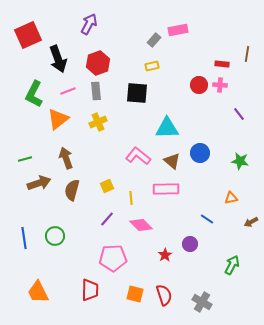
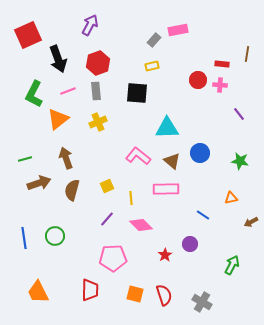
purple arrow at (89, 24): moved 1 px right, 1 px down
red circle at (199, 85): moved 1 px left, 5 px up
blue line at (207, 219): moved 4 px left, 4 px up
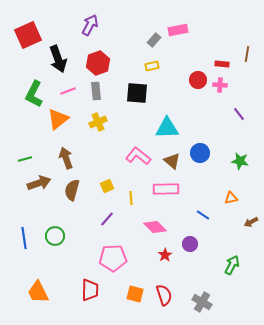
pink diamond at (141, 225): moved 14 px right, 2 px down
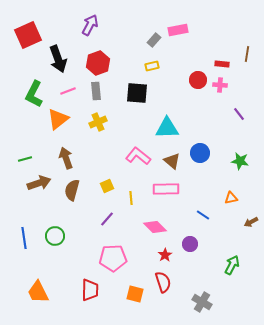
red semicircle at (164, 295): moved 1 px left, 13 px up
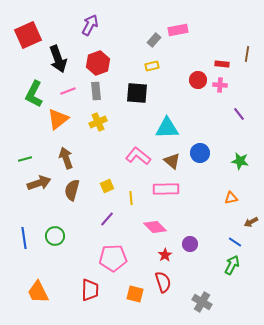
blue line at (203, 215): moved 32 px right, 27 px down
